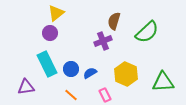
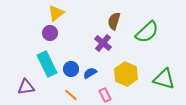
purple cross: moved 2 px down; rotated 30 degrees counterclockwise
green triangle: moved 1 px right, 3 px up; rotated 20 degrees clockwise
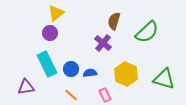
blue semicircle: rotated 24 degrees clockwise
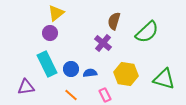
yellow hexagon: rotated 15 degrees counterclockwise
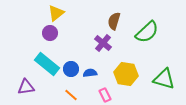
cyan rectangle: rotated 25 degrees counterclockwise
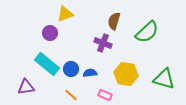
yellow triangle: moved 9 px right, 1 px down; rotated 18 degrees clockwise
purple cross: rotated 18 degrees counterclockwise
pink rectangle: rotated 40 degrees counterclockwise
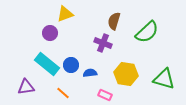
blue circle: moved 4 px up
orange line: moved 8 px left, 2 px up
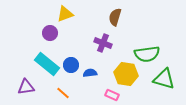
brown semicircle: moved 1 px right, 4 px up
green semicircle: moved 22 px down; rotated 35 degrees clockwise
pink rectangle: moved 7 px right
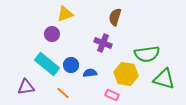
purple circle: moved 2 px right, 1 px down
